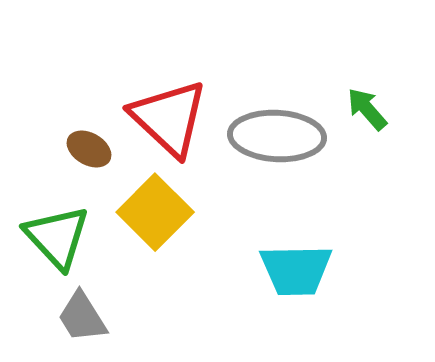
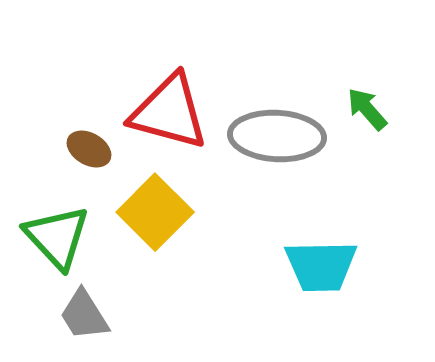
red triangle: moved 6 px up; rotated 28 degrees counterclockwise
cyan trapezoid: moved 25 px right, 4 px up
gray trapezoid: moved 2 px right, 2 px up
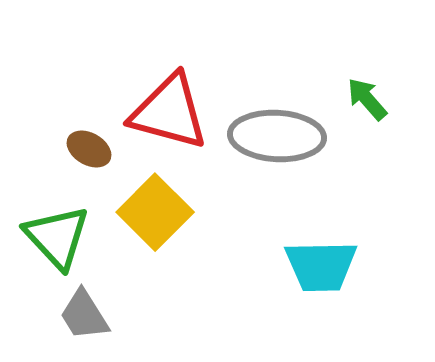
green arrow: moved 10 px up
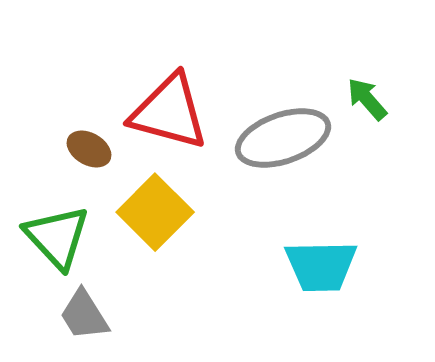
gray ellipse: moved 6 px right, 2 px down; rotated 22 degrees counterclockwise
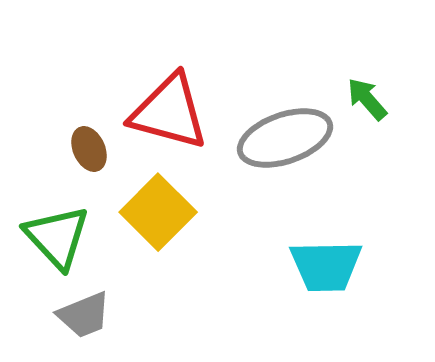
gray ellipse: moved 2 px right
brown ellipse: rotated 36 degrees clockwise
yellow square: moved 3 px right
cyan trapezoid: moved 5 px right
gray trapezoid: rotated 80 degrees counterclockwise
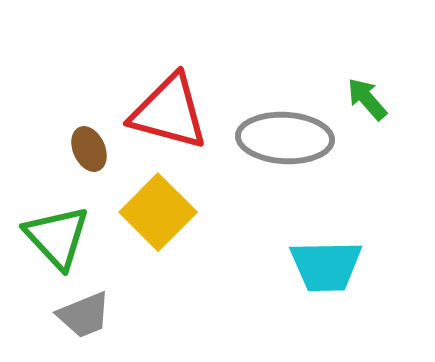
gray ellipse: rotated 22 degrees clockwise
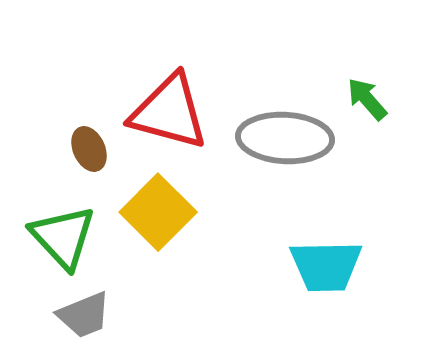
green triangle: moved 6 px right
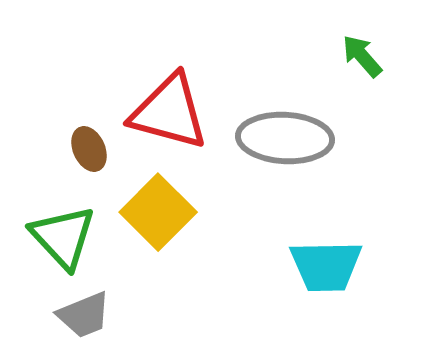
green arrow: moved 5 px left, 43 px up
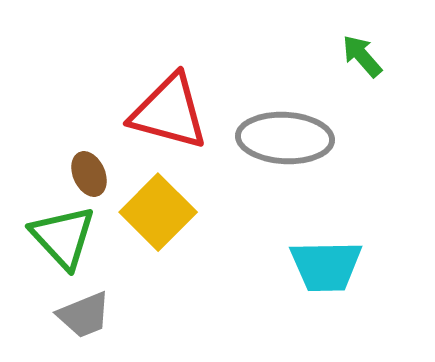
brown ellipse: moved 25 px down
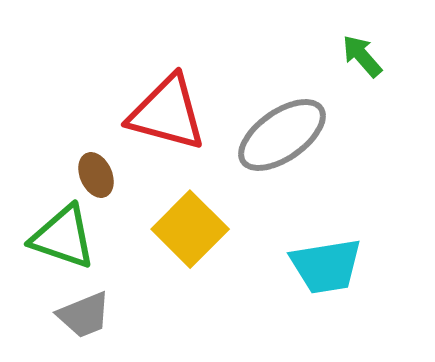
red triangle: moved 2 px left, 1 px down
gray ellipse: moved 3 px left, 3 px up; rotated 38 degrees counterclockwise
brown ellipse: moved 7 px right, 1 px down
yellow square: moved 32 px right, 17 px down
green triangle: rotated 28 degrees counterclockwise
cyan trapezoid: rotated 8 degrees counterclockwise
